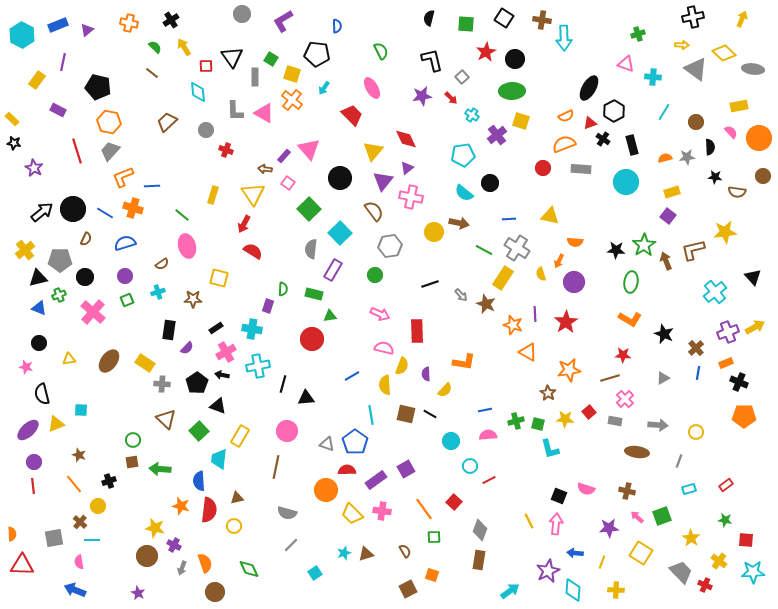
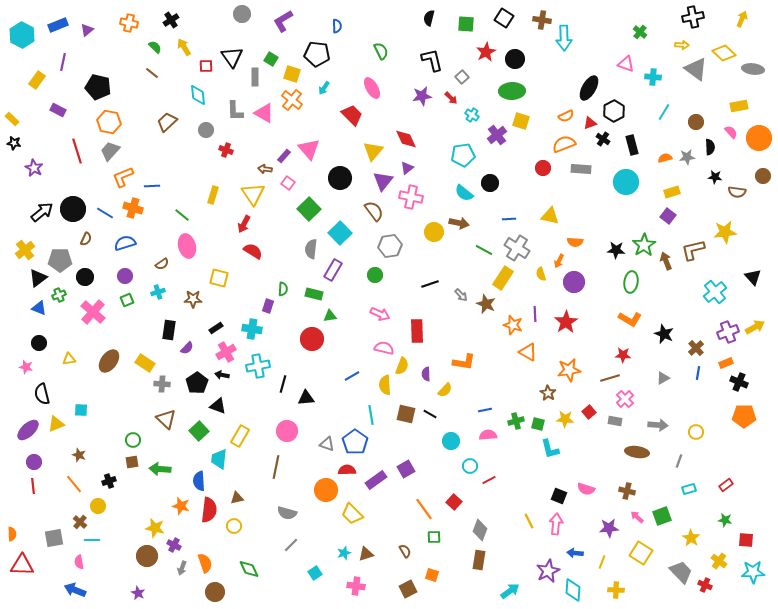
green cross at (638, 34): moved 2 px right, 2 px up; rotated 32 degrees counterclockwise
cyan diamond at (198, 92): moved 3 px down
black triangle at (38, 278): rotated 24 degrees counterclockwise
pink cross at (382, 511): moved 26 px left, 75 px down
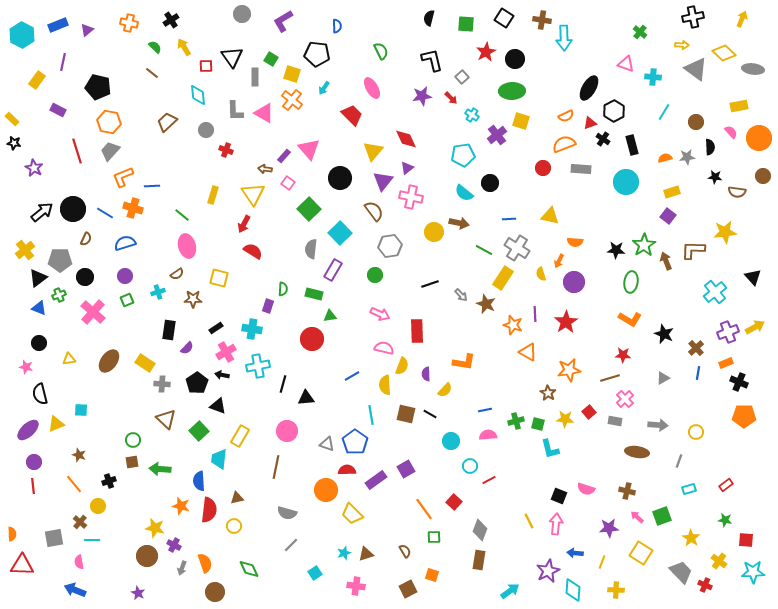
brown L-shape at (693, 250): rotated 15 degrees clockwise
brown semicircle at (162, 264): moved 15 px right, 10 px down
black semicircle at (42, 394): moved 2 px left
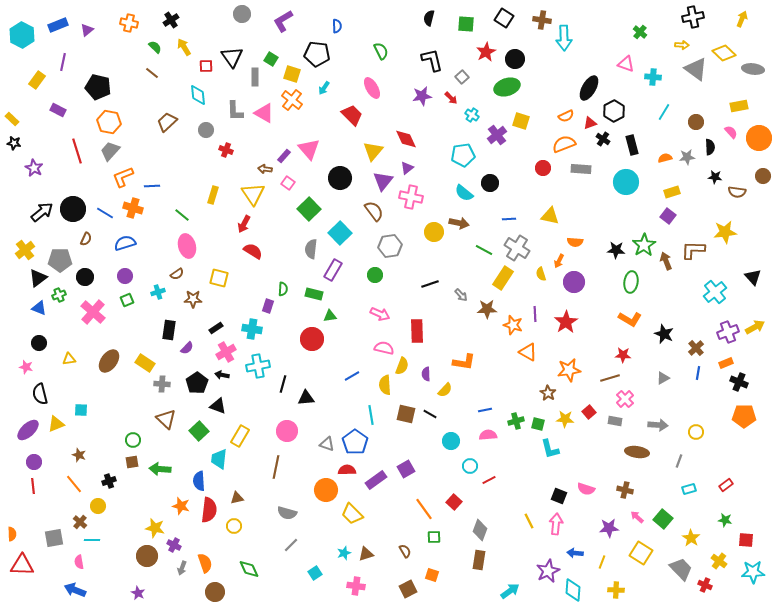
green ellipse at (512, 91): moved 5 px left, 4 px up; rotated 15 degrees counterclockwise
brown star at (486, 304): moved 1 px right, 5 px down; rotated 24 degrees counterclockwise
brown cross at (627, 491): moved 2 px left, 1 px up
green square at (662, 516): moved 1 px right, 3 px down; rotated 30 degrees counterclockwise
gray trapezoid at (681, 572): moved 3 px up
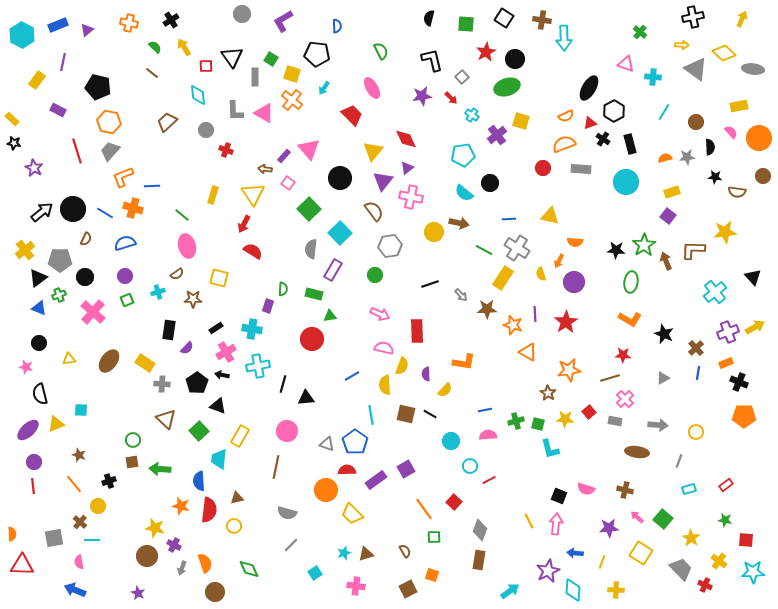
black rectangle at (632, 145): moved 2 px left, 1 px up
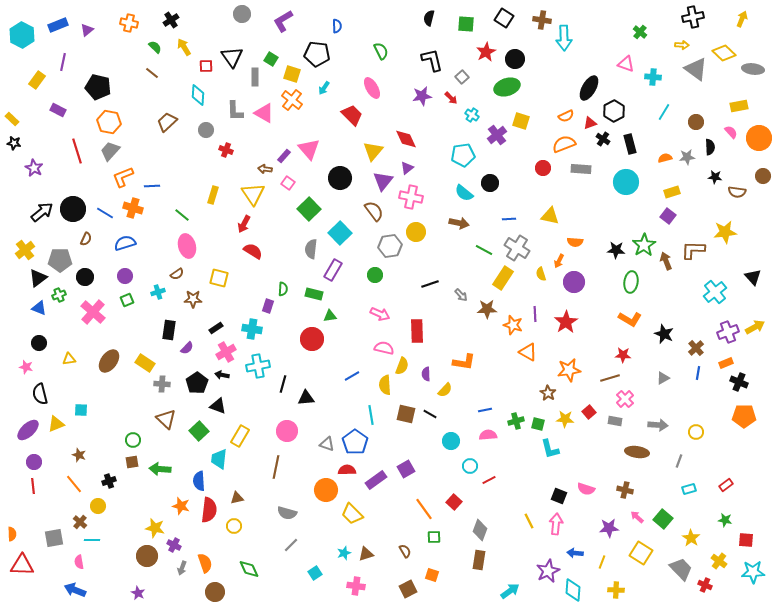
cyan diamond at (198, 95): rotated 10 degrees clockwise
yellow circle at (434, 232): moved 18 px left
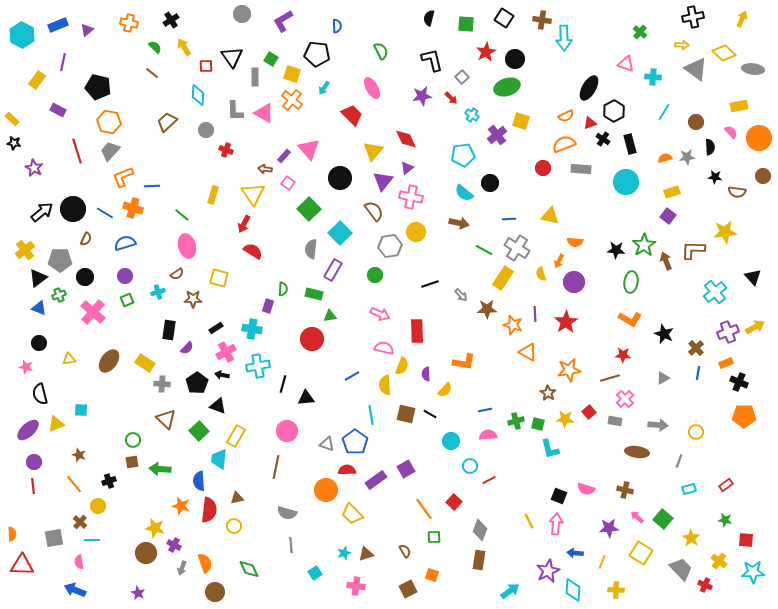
yellow rectangle at (240, 436): moved 4 px left
gray line at (291, 545): rotated 49 degrees counterclockwise
brown circle at (147, 556): moved 1 px left, 3 px up
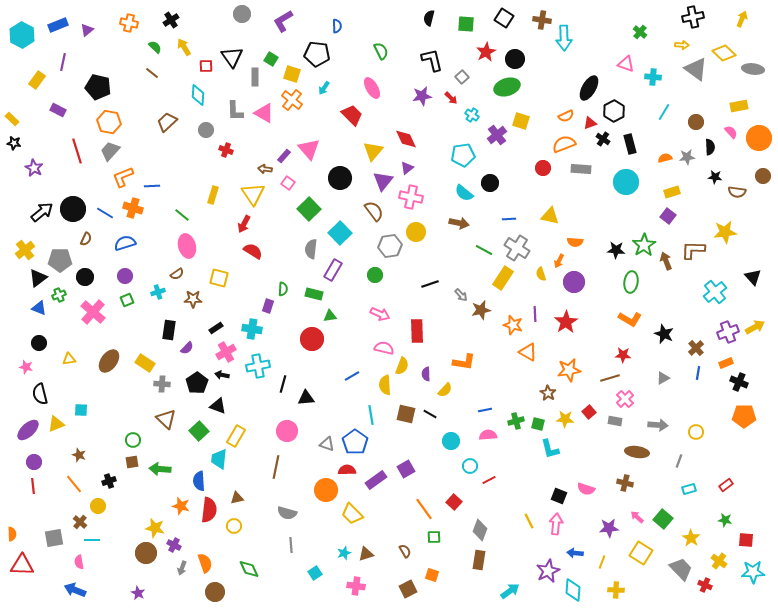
brown star at (487, 309): moved 6 px left, 1 px down; rotated 12 degrees counterclockwise
brown cross at (625, 490): moved 7 px up
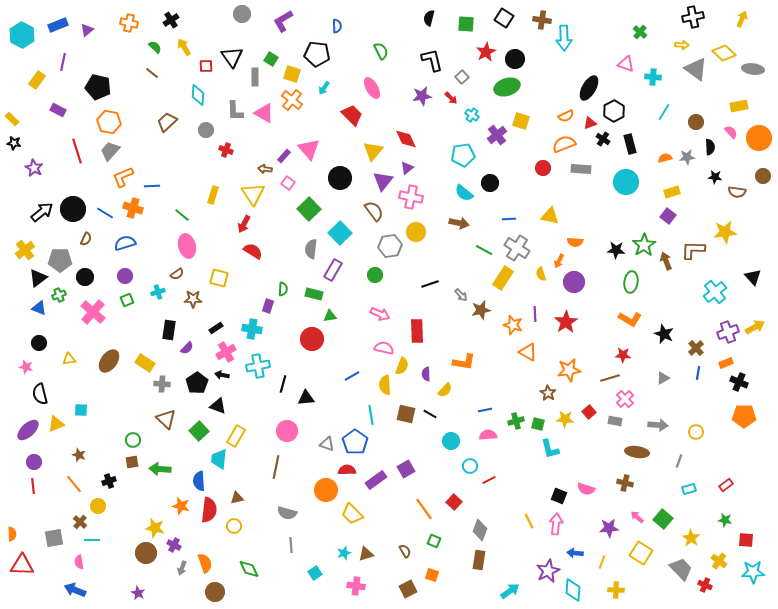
green square at (434, 537): moved 4 px down; rotated 24 degrees clockwise
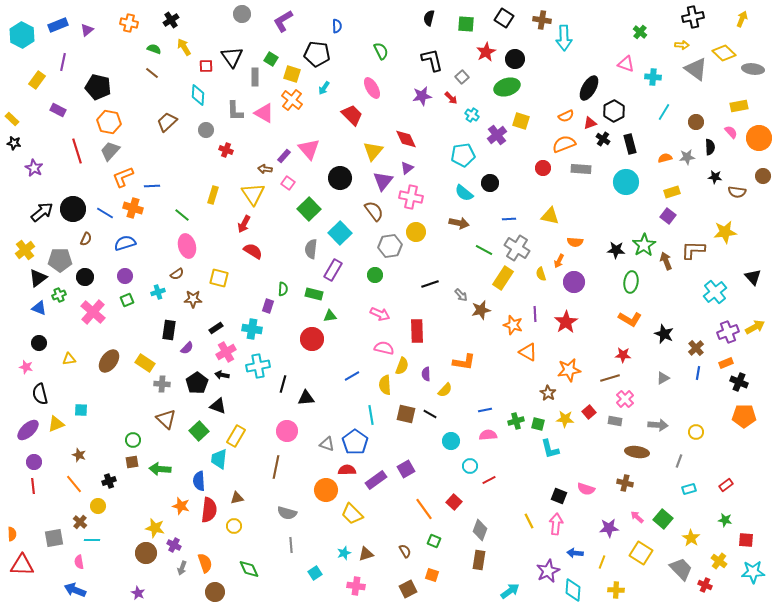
green semicircle at (155, 47): moved 1 px left, 2 px down; rotated 24 degrees counterclockwise
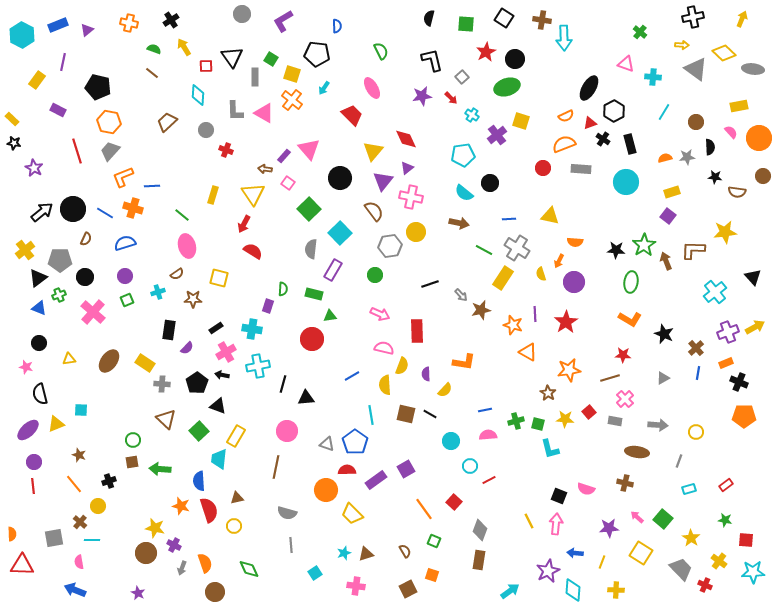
red semicircle at (209, 510): rotated 25 degrees counterclockwise
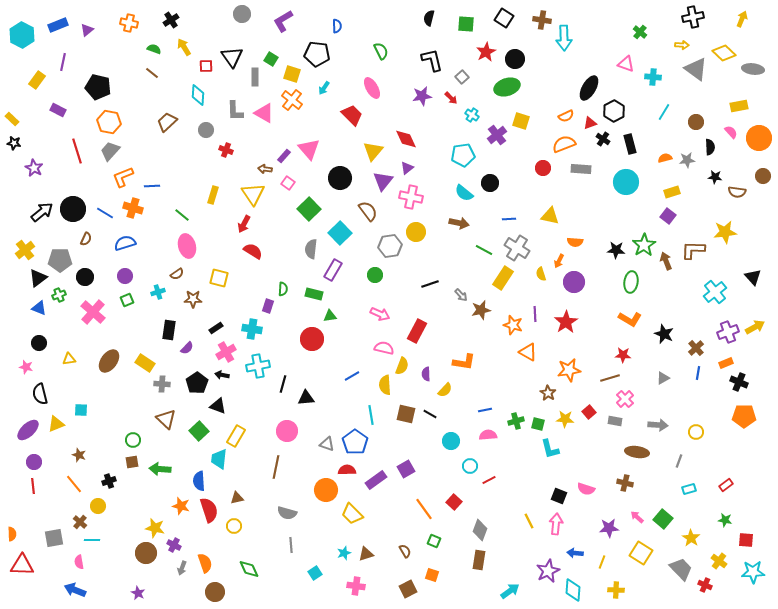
gray star at (687, 157): moved 3 px down
brown semicircle at (374, 211): moved 6 px left
red rectangle at (417, 331): rotated 30 degrees clockwise
